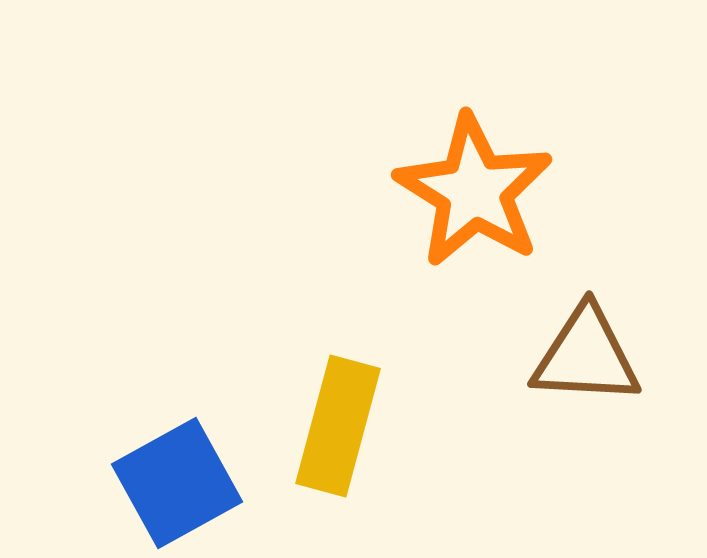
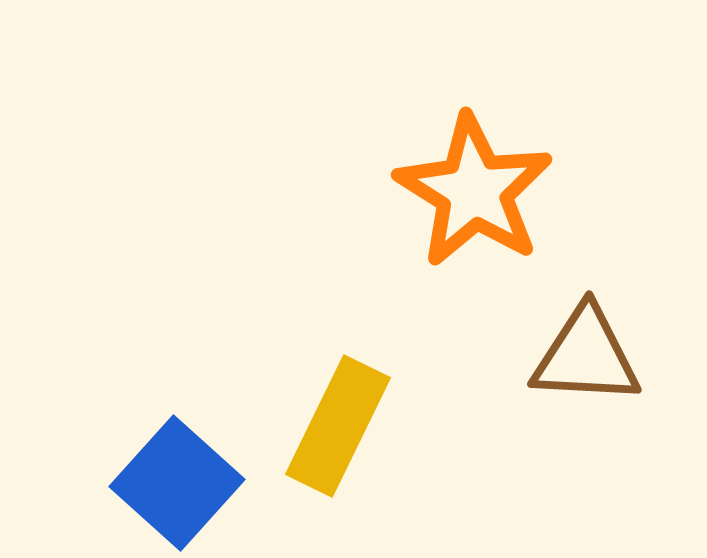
yellow rectangle: rotated 11 degrees clockwise
blue square: rotated 19 degrees counterclockwise
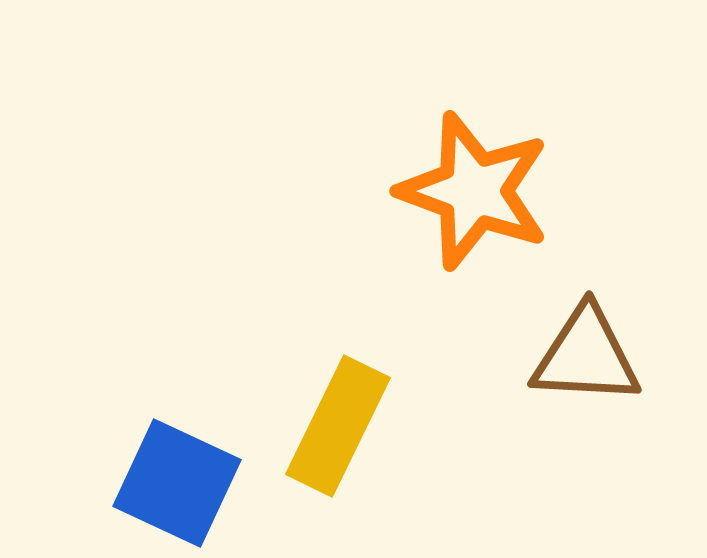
orange star: rotated 12 degrees counterclockwise
blue square: rotated 17 degrees counterclockwise
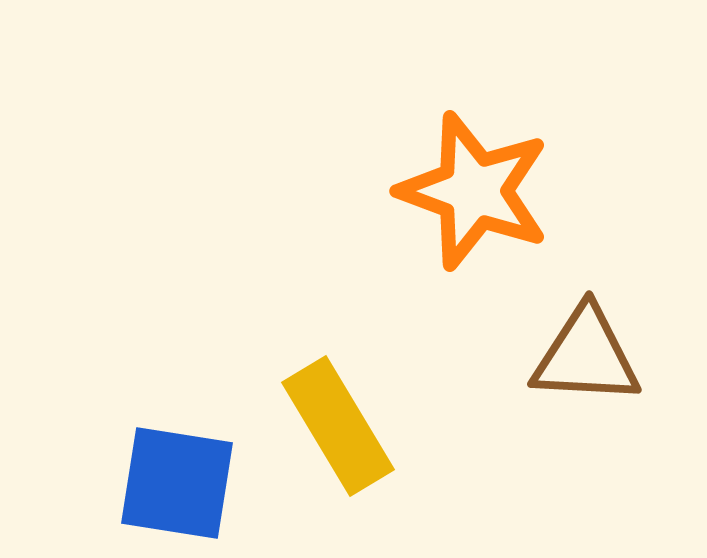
yellow rectangle: rotated 57 degrees counterclockwise
blue square: rotated 16 degrees counterclockwise
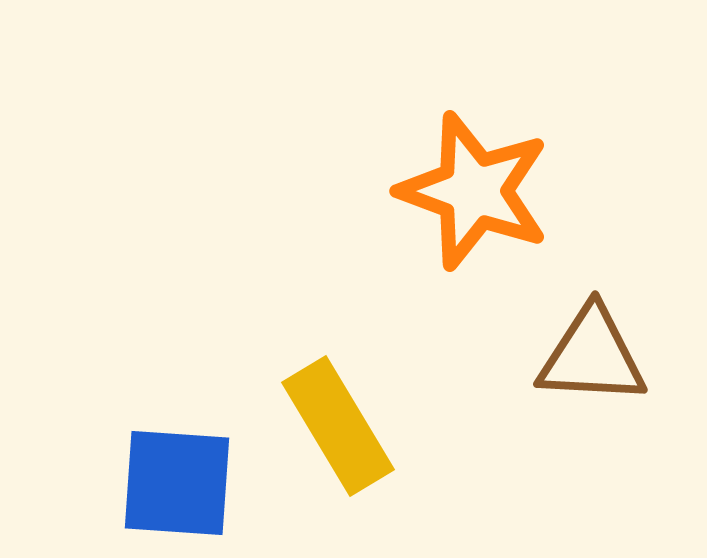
brown triangle: moved 6 px right
blue square: rotated 5 degrees counterclockwise
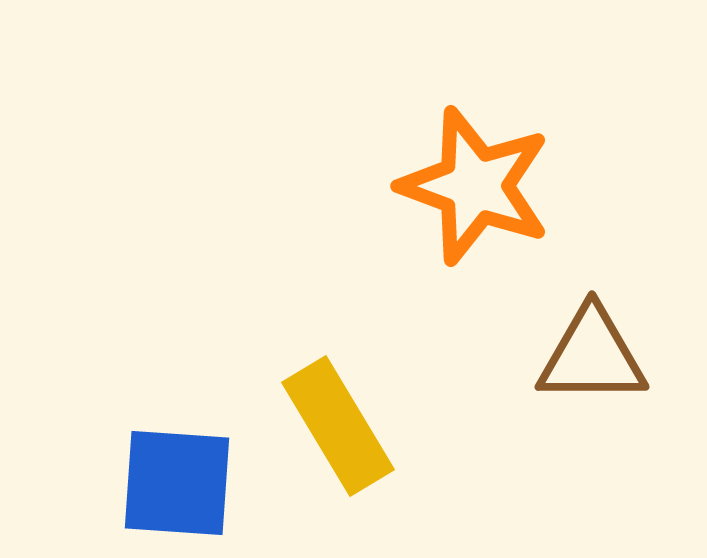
orange star: moved 1 px right, 5 px up
brown triangle: rotated 3 degrees counterclockwise
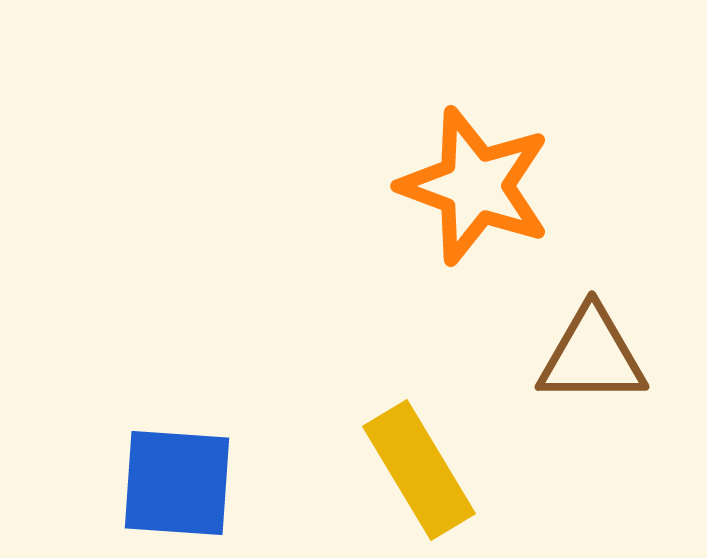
yellow rectangle: moved 81 px right, 44 px down
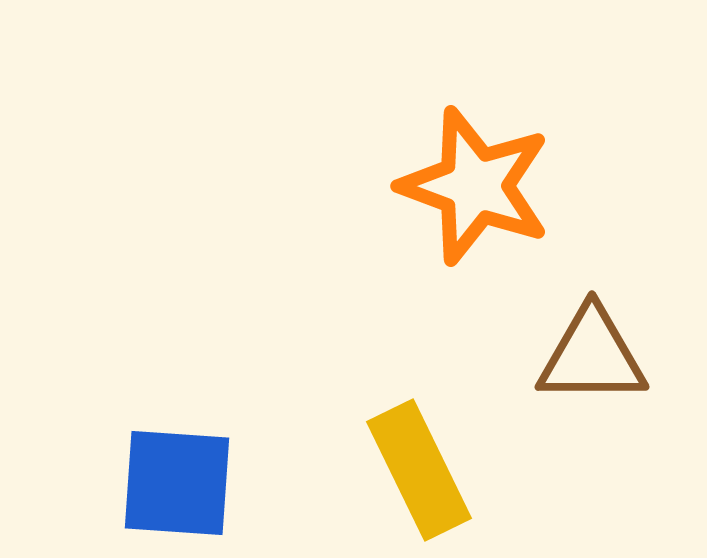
yellow rectangle: rotated 5 degrees clockwise
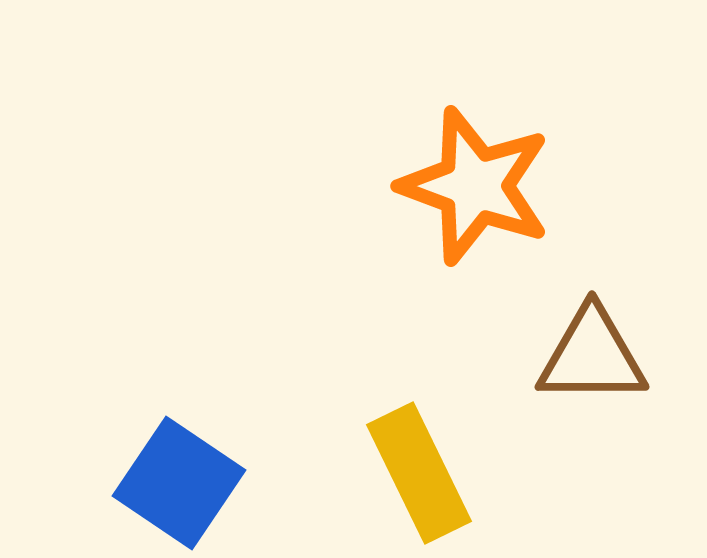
yellow rectangle: moved 3 px down
blue square: moved 2 px right; rotated 30 degrees clockwise
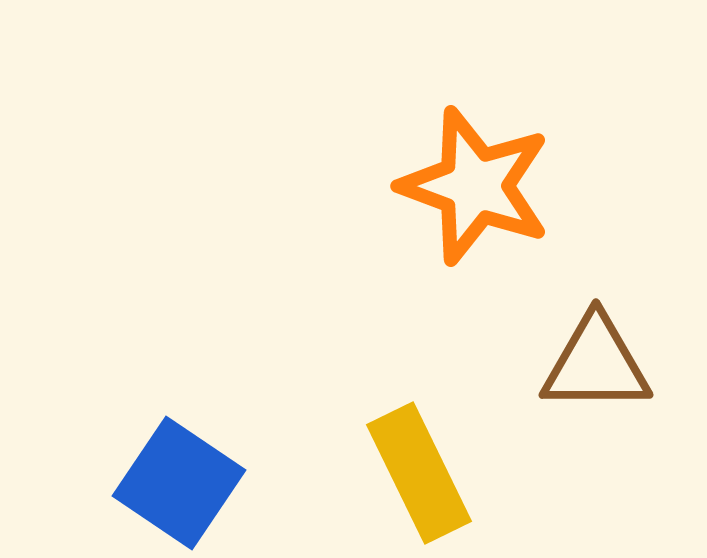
brown triangle: moved 4 px right, 8 px down
